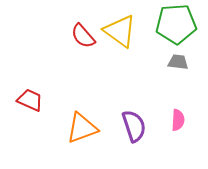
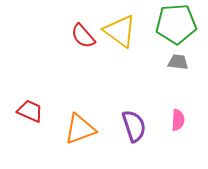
red trapezoid: moved 11 px down
orange triangle: moved 2 px left, 1 px down
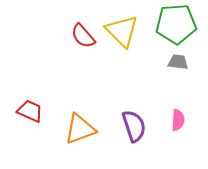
yellow triangle: moved 2 px right; rotated 9 degrees clockwise
